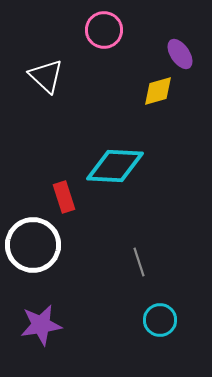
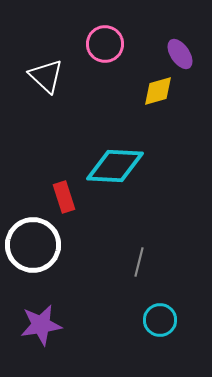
pink circle: moved 1 px right, 14 px down
gray line: rotated 32 degrees clockwise
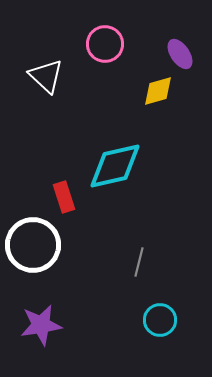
cyan diamond: rotated 16 degrees counterclockwise
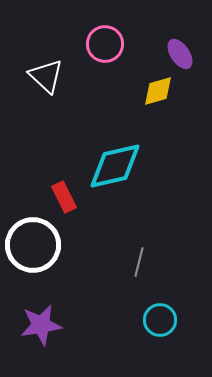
red rectangle: rotated 8 degrees counterclockwise
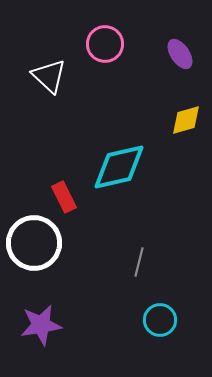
white triangle: moved 3 px right
yellow diamond: moved 28 px right, 29 px down
cyan diamond: moved 4 px right, 1 px down
white circle: moved 1 px right, 2 px up
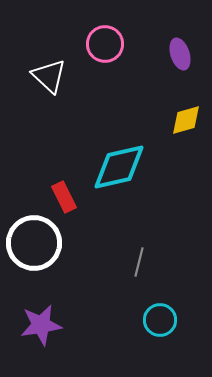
purple ellipse: rotated 16 degrees clockwise
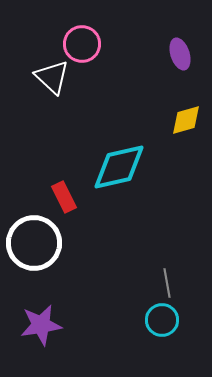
pink circle: moved 23 px left
white triangle: moved 3 px right, 1 px down
gray line: moved 28 px right, 21 px down; rotated 24 degrees counterclockwise
cyan circle: moved 2 px right
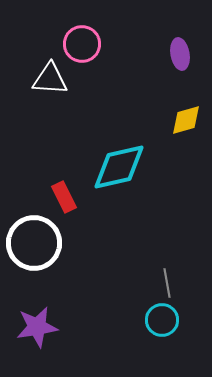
purple ellipse: rotated 8 degrees clockwise
white triangle: moved 2 px left, 2 px down; rotated 39 degrees counterclockwise
purple star: moved 4 px left, 2 px down
